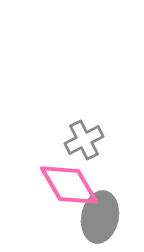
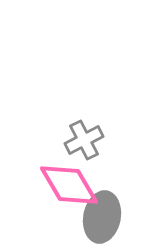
gray ellipse: moved 2 px right
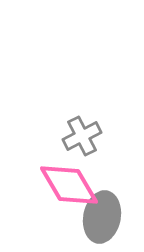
gray cross: moved 2 px left, 4 px up
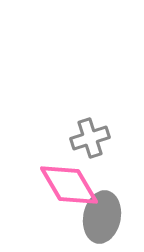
gray cross: moved 8 px right, 2 px down; rotated 9 degrees clockwise
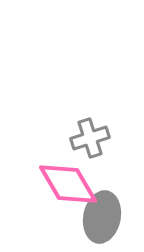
pink diamond: moved 1 px left, 1 px up
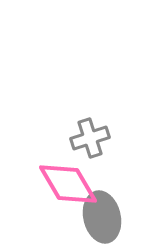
gray ellipse: rotated 24 degrees counterclockwise
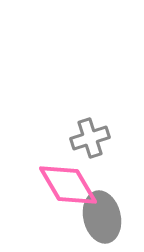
pink diamond: moved 1 px down
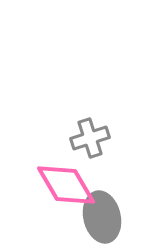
pink diamond: moved 2 px left
